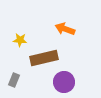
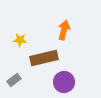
orange arrow: moved 1 px left, 1 px down; rotated 84 degrees clockwise
gray rectangle: rotated 32 degrees clockwise
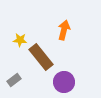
brown rectangle: moved 3 px left, 1 px up; rotated 64 degrees clockwise
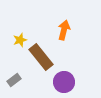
yellow star: rotated 24 degrees counterclockwise
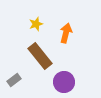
orange arrow: moved 2 px right, 3 px down
yellow star: moved 16 px right, 16 px up
brown rectangle: moved 1 px left, 1 px up
